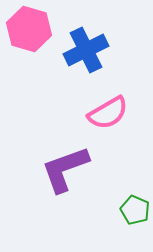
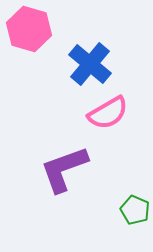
blue cross: moved 4 px right, 14 px down; rotated 24 degrees counterclockwise
purple L-shape: moved 1 px left
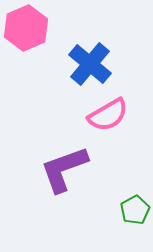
pink hexagon: moved 3 px left, 1 px up; rotated 21 degrees clockwise
pink semicircle: moved 2 px down
green pentagon: rotated 20 degrees clockwise
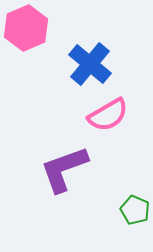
green pentagon: rotated 20 degrees counterclockwise
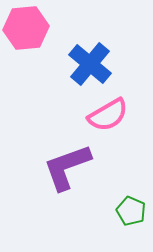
pink hexagon: rotated 18 degrees clockwise
purple L-shape: moved 3 px right, 2 px up
green pentagon: moved 4 px left, 1 px down
